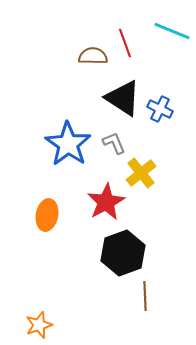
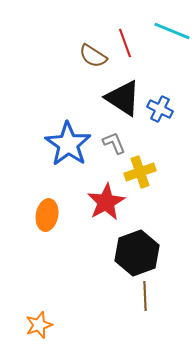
brown semicircle: rotated 148 degrees counterclockwise
yellow cross: moved 1 px left, 1 px up; rotated 20 degrees clockwise
black hexagon: moved 14 px right
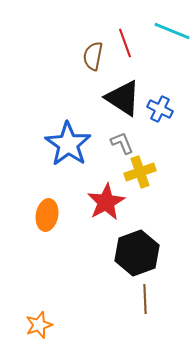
brown semicircle: rotated 68 degrees clockwise
gray L-shape: moved 8 px right
brown line: moved 3 px down
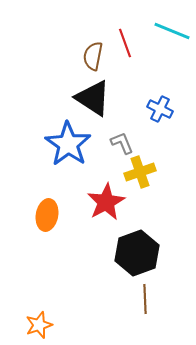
black triangle: moved 30 px left
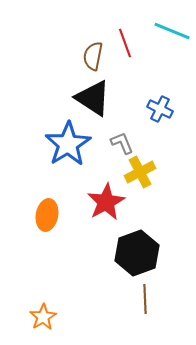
blue star: rotated 6 degrees clockwise
yellow cross: rotated 8 degrees counterclockwise
orange star: moved 4 px right, 8 px up; rotated 12 degrees counterclockwise
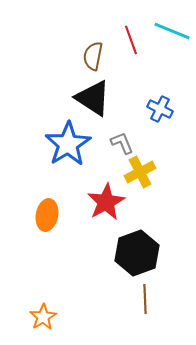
red line: moved 6 px right, 3 px up
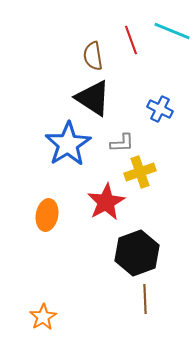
brown semicircle: rotated 20 degrees counterclockwise
gray L-shape: rotated 110 degrees clockwise
yellow cross: rotated 8 degrees clockwise
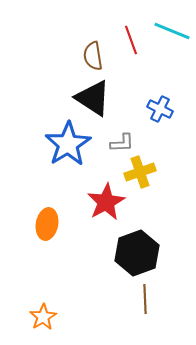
orange ellipse: moved 9 px down
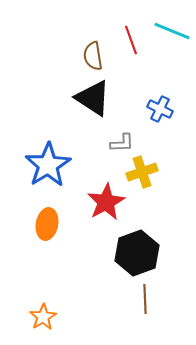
blue star: moved 20 px left, 21 px down
yellow cross: moved 2 px right
